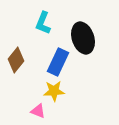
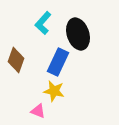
cyan L-shape: rotated 20 degrees clockwise
black ellipse: moved 5 px left, 4 px up
brown diamond: rotated 20 degrees counterclockwise
yellow star: rotated 15 degrees clockwise
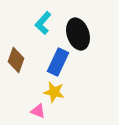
yellow star: moved 1 px down
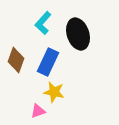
blue rectangle: moved 10 px left
pink triangle: rotated 42 degrees counterclockwise
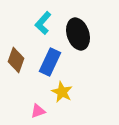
blue rectangle: moved 2 px right
yellow star: moved 8 px right; rotated 15 degrees clockwise
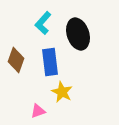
blue rectangle: rotated 32 degrees counterclockwise
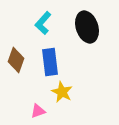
black ellipse: moved 9 px right, 7 px up
